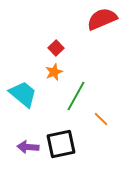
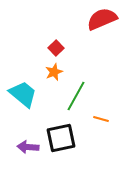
orange line: rotated 28 degrees counterclockwise
black square: moved 6 px up
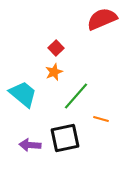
green line: rotated 12 degrees clockwise
black square: moved 4 px right
purple arrow: moved 2 px right, 2 px up
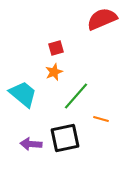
red square: rotated 28 degrees clockwise
purple arrow: moved 1 px right, 1 px up
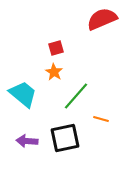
orange star: rotated 18 degrees counterclockwise
purple arrow: moved 4 px left, 3 px up
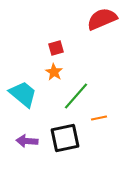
orange line: moved 2 px left, 1 px up; rotated 28 degrees counterclockwise
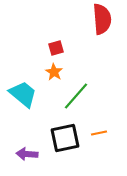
red semicircle: rotated 108 degrees clockwise
orange line: moved 15 px down
purple arrow: moved 13 px down
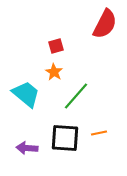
red semicircle: moved 3 px right, 5 px down; rotated 32 degrees clockwise
red square: moved 2 px up
cyan trapezoid: moved 3 px right
black square: rotated 16 degrees clockwise
purple arrow: moved 6 px up
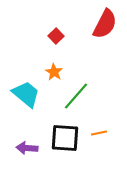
red square: moved 10 px up; rotated 28 degrees counterclockwise
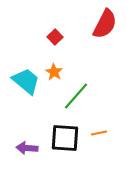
red square: moved 1 px left, 1 px down
cyan trapezoid: moved 13 px up
